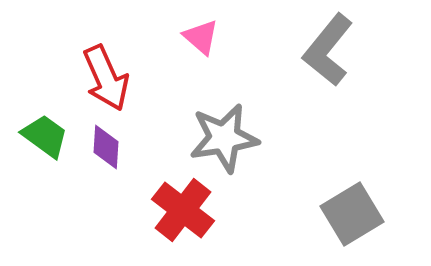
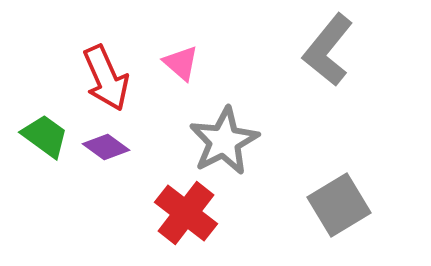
pink triangle: moved 20 px left, 26 px down
gray star: moved 3 px down; rotated 18 degrees counterclockwise
purple diamond: rotated 57 degrees counterclockwise
red cross: moved 3 px right, 3 px down
gray square: moved 13 px left, 9 px up
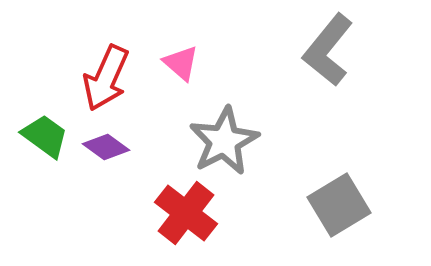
red arrow: rotated 48 degrees clockwise
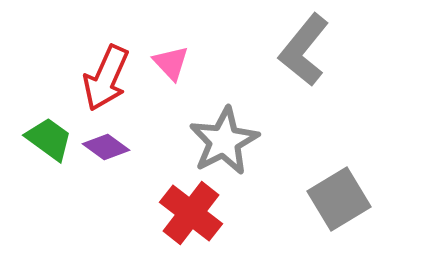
gray L-shape: moved 24 px left
pink triangle: moved 10 px left; rotated 6 degrees clockwise
green trapezoid: moved 4 px right, 3 px down
gray square: moved 6 px up
red cross: moved 5 px right
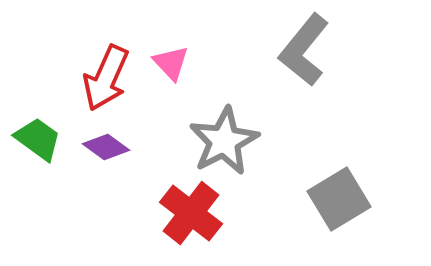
green trapezoid: moved 11 px left
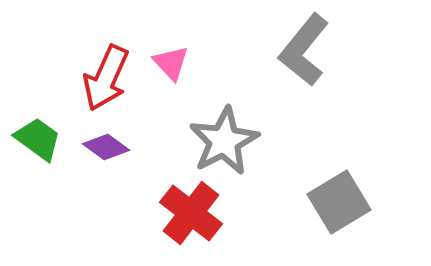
gray square: moved 3 px down
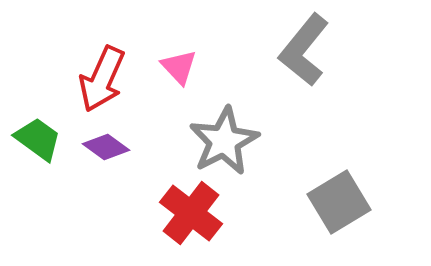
pink triangle: moved 8 px right, 4 px down
red arrow: moved 4 px left, 1 px down
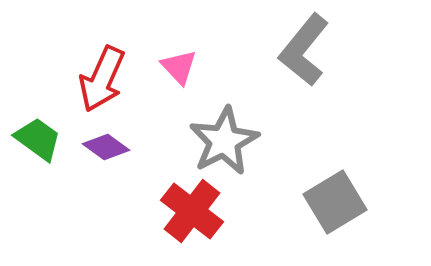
gray square: moved 4 px left
red cross: moved 1 px right, 2 px up
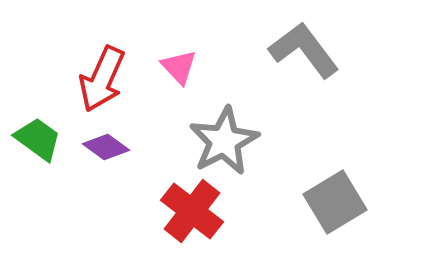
gray L-shape: rotated 104 degrees clockwise
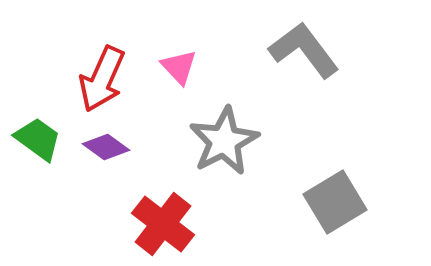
red cross: moved 29 px left, 13 px down
